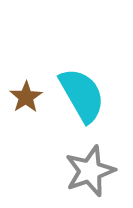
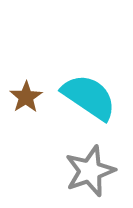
cyan semicircle: moved 7 px right, 2 px down; rotated 26 degrees counterclockwise
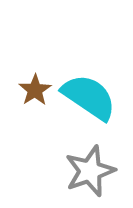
brown star: moved 9 px right, 7 px up
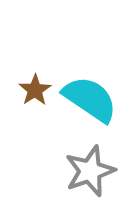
cyan semicircle: moved 1 px right, 2 px down
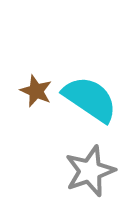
brown star: moved 1 px right, 1 px down; rotated 16 degrees counterclockwise
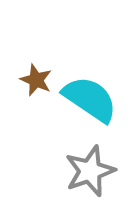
brown star: moved 11 px up
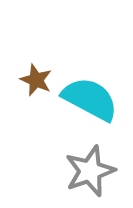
cyan semicircle: rotated 6 degrees counterclockwise
